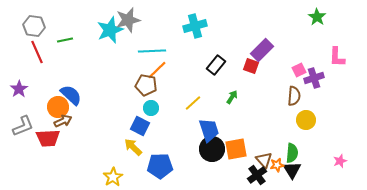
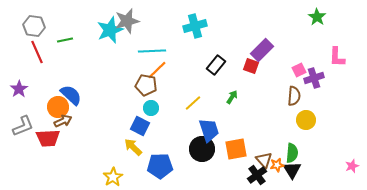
gray star: moved 1 px left, 1 px down
black circle: moved 10 px left
pink star: moved 12 px right, 5 px down
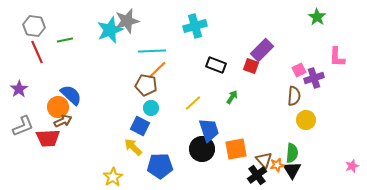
black rectangle: rotated 72 degrees clockwise
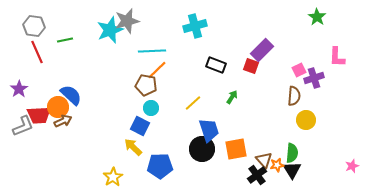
red trapezoid: moved 9 px left, 23 px up
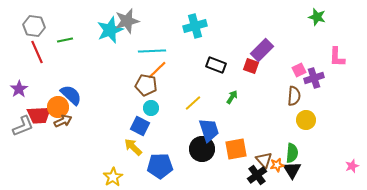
green star: rotated 18 degrees counterclockwise
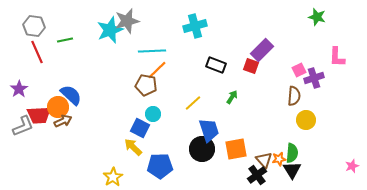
cyan circle: moved 2 px right, 6 px down
blue square: moved 2 px down
orange star: moved 2 px right, 6 px up
